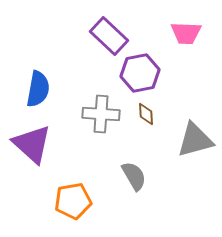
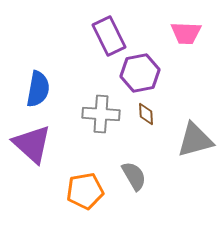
purple rectangle: rotated 21 degrees clockwise
orange pentagon: moved 12 px right, 10 px up
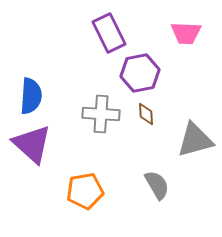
purple rectangle: moved 3 px up
blue semicircle: moved 7 px left, 7 px down; rotated 6 degrees counterclockwise
gray semicircle: moved 23 px right, 9 px down
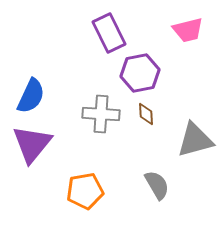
pink trapezoid: moved 2 px right, 3 px up; rotated 16 degrees counterclockwise
blue semicircle: rotated 21 degrees clockwise
purple triangle: rotated 27 degrees clockwise
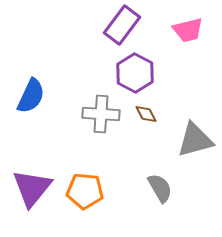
purple rectangle: moved 13 px right, 8 px up; rotated 63 degrees clockwise
purple hexagon: moved 5 px left; rotated 21 degrees counterclockwise
brown diamond: rotated 25 degrees counterclockwise
purple triangle: moved 44 px down
gray semicircle: moved 3 px right, 3 px down
orange pentagon: rotated 15 degrees clockwise
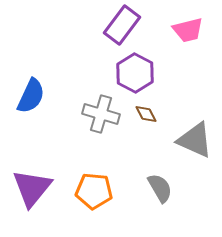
gray cross: rotated 12 degrees clockwise
gray triangle: rotated 39 degrees clockwise
orange pentagon: moved 9 px right
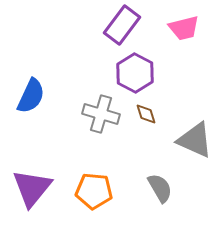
pink trapezoid: moved 4 px left, 2 px up
brown diamond: rotated 10 degrees clockwise
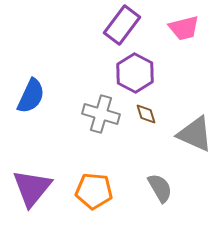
gray triangle: moved 6 px up
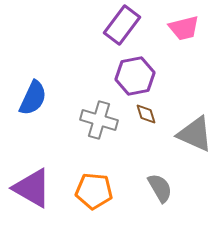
purple hexagon: moved 3 px down; rotated 21 degrees clockwise
blue semicircle: moved 2 px right, 2 px down
gray cross: moved 2 px left, 6 px down
purple triangle: rotated 39 degrees counterclockwise
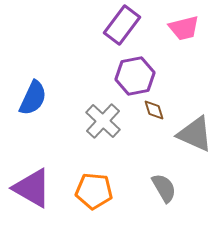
brown diamond: moved 8 px right, 4 px up
gray cross: moved 4 px right, 1 px down; rotated 27 degrees clockwise
gray semicircle: moved 4 px right
